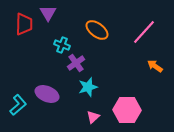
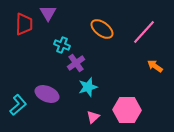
orange ellipse: moved 5 px right, 1 px up
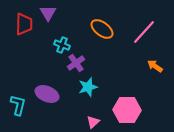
cyan L-shape: rotated 35 degrees counterclockwise
pink triangle: moved 5 px down
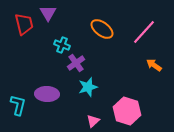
red trapezoid: rotated 15 degrees counterclockwise
orange arrow: moved 1 px left, 1 px up
purple ellipse: rotated 20 degrees counterclockwise
pink hexagon: moved 1 px down; rotated 16 degrees clockwise
pink triangle: moved 1 px up
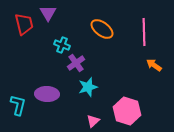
pink line: rotated 44 degrees counterclockwise
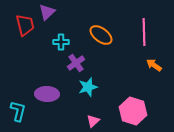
purple triangle: moved 1 px left, 1 px up; rotated 18 degrees clockwise
red trapezoid: moved 1 px right, 1 px down
orange ellipse: moved 1 px left, 6 px down
cyan cross: moved 1 px left, 3 px up; rotated 21 degrees counterclockwise
cyan L-shape: moved 6 px down
pink hexagon: moved 6 px right
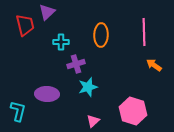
orange ellipse: rotated 55 degrees clockwise
purple cross: moved 1 px down; rotated 18 degrees clockwise
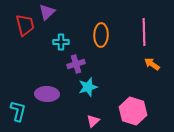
orange arrow: moved 2 px left, 1 px up
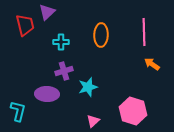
purple cross: moved 12 px left, 7 px down
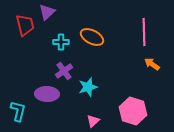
orange ellipse: moved 9 px left, 2 px down; rotated 65 degrees counterclockwise
purple cross: rotated 18 degrees counterclockwise
